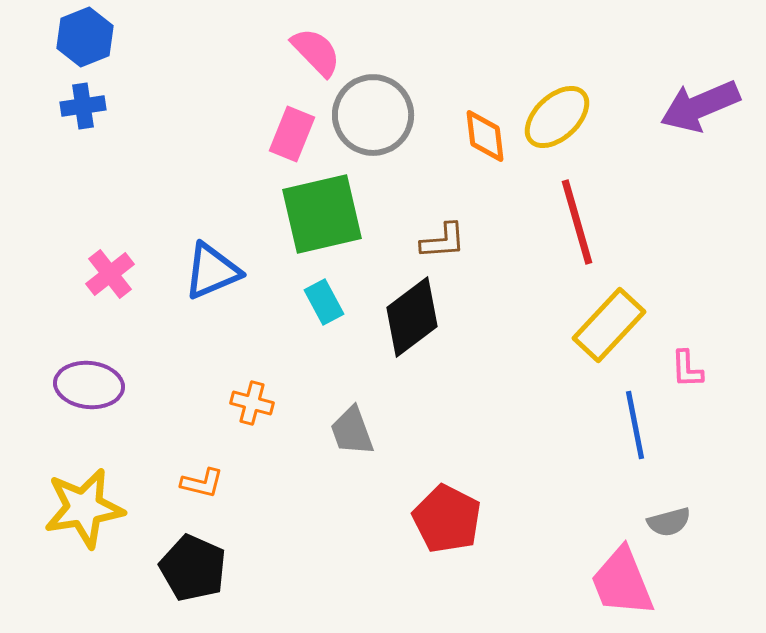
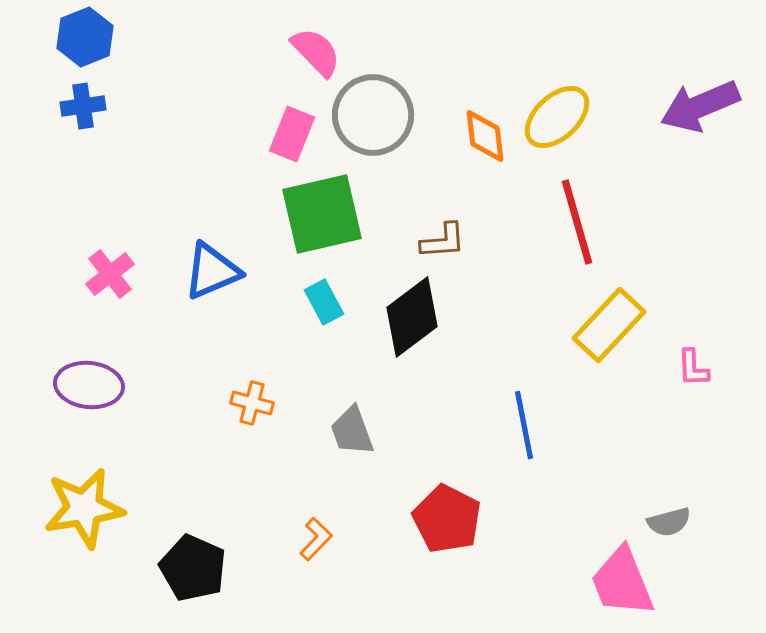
pink L-shape: moved 6 px right, 1 px up
blue line: moved 111 px left
orange L-shape: moved 114 px right, 56 px down; rotated 60 degrees counterclockwise
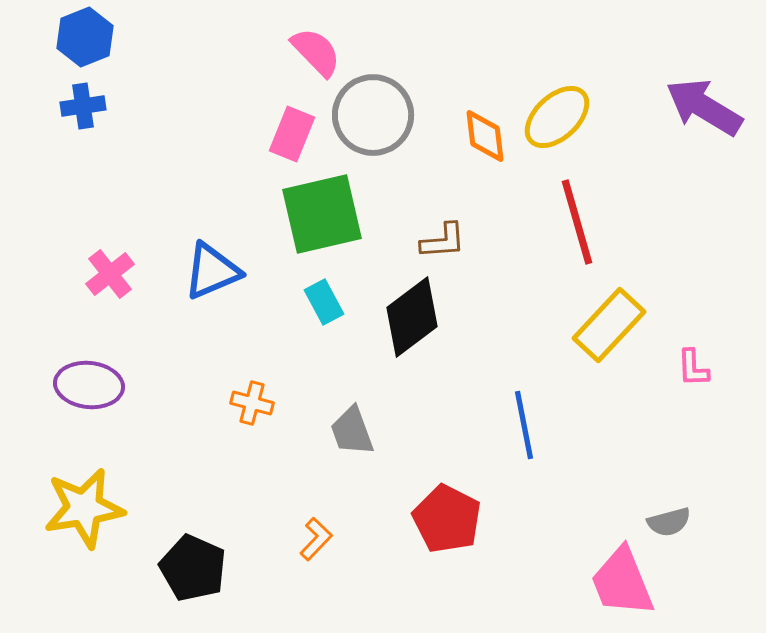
purple arrow: moved 4 px right, 1 px down; rotated 54 degrees clockwise
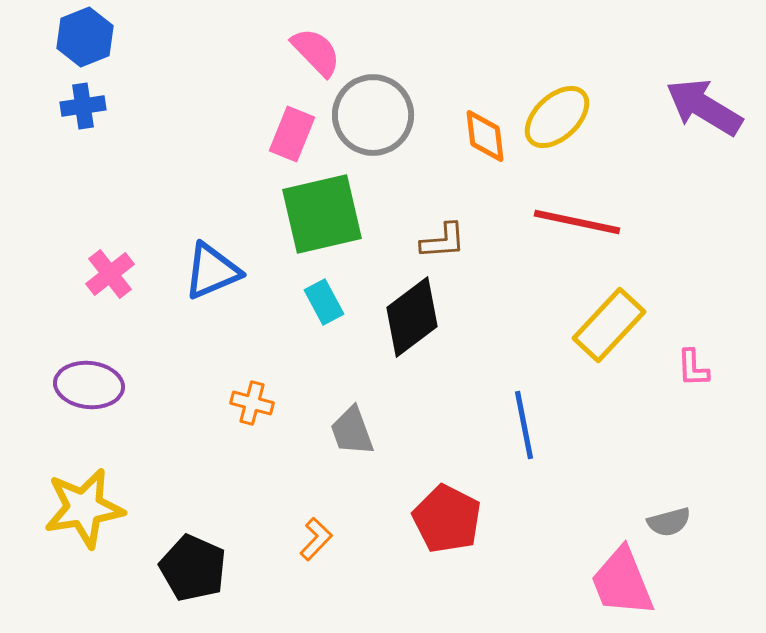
red line: rotated 62 degrees counterclockwise
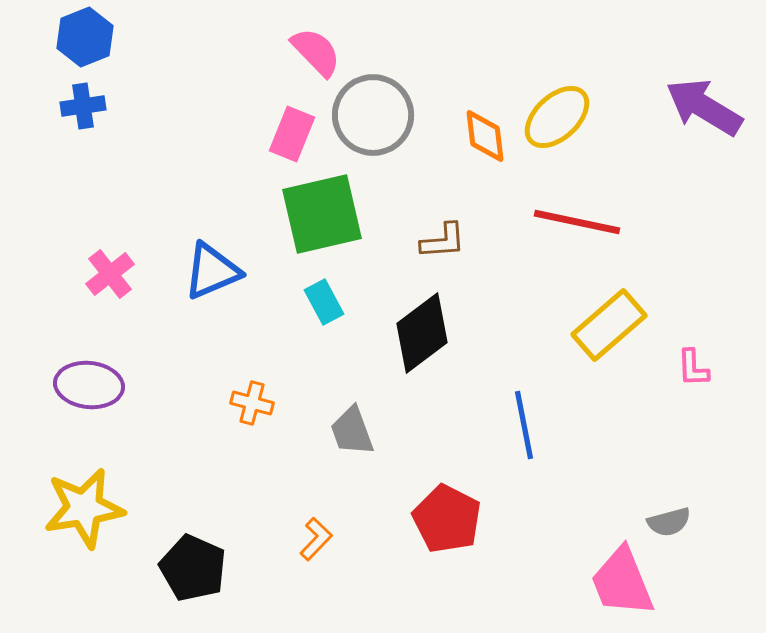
black diamond: moved 10 px right, 16 px down
yellow rectangle: rotated 6 degrees clockwise
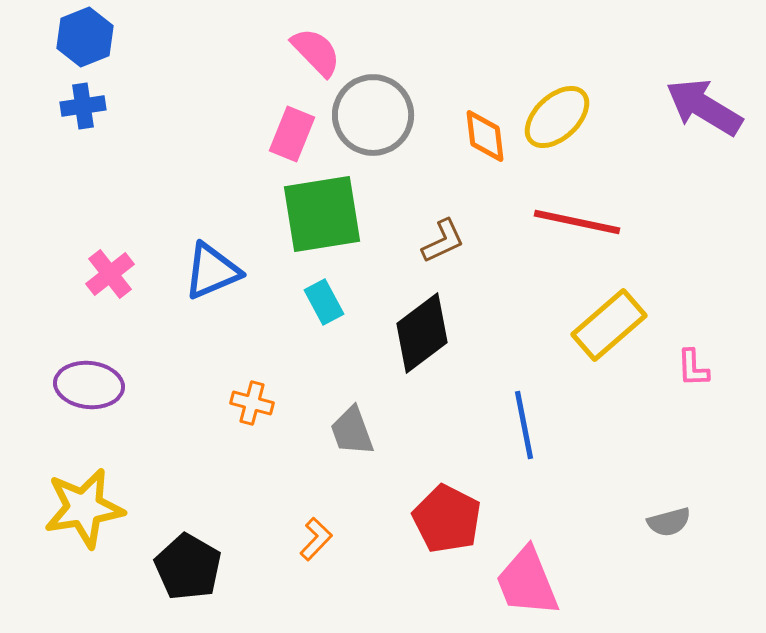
green square: rotated 4 degrees clockwise
brown L-shape: rotated 21 degrees counterclockwise
black pentagon: moved 5 px left, 1 px up; rotated 6 degrees clockwise
pink trapezoid: moved 95 px left
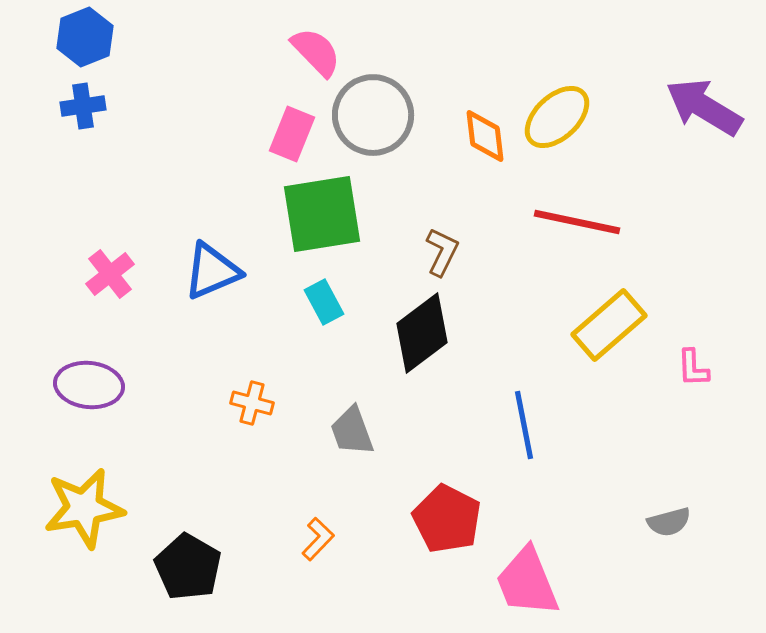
brown L-shape: moved 1 px left, 11 px down; rotated 39 degrees counterclockwise
orange L-shape: moved 2 px right
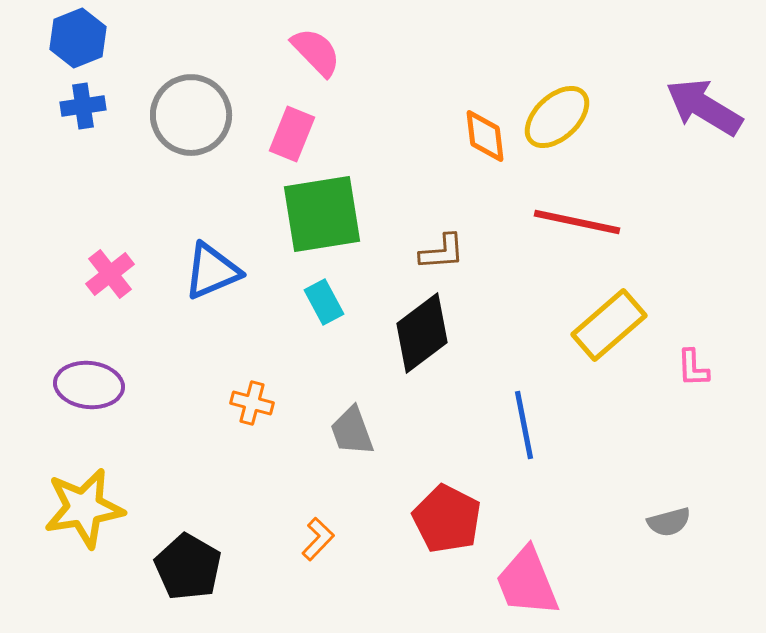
blue hexagon: moved 7 px left, 1 px down
gray circle: moved 182 px left
brown L-shape: rotated 60 degrees clockwise
